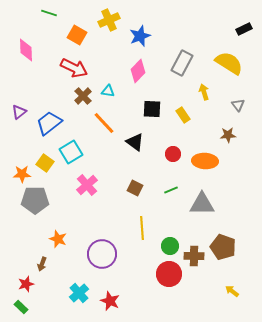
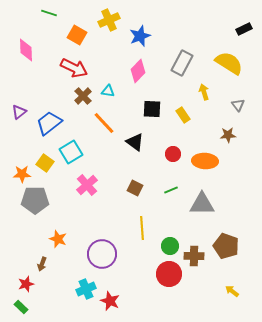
brown pentagon at (223, 247): moved 3 px right, 1 px up
cyan cross at (79, 293): moved 7 px right, 4 px up; rotated 18 degrees clockwise
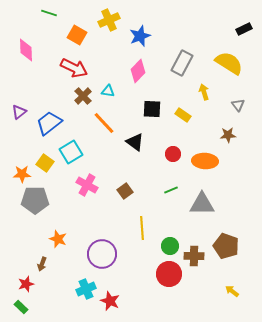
yellow rectangle at (183, 115): rotated 21 degrees counterclockwise
pink cross at (87, 185): rotated 20 degrees counterclockwise
brown square at (135, 188): moved 10 px left, 3 px down; rotated 28 degrees clockwise
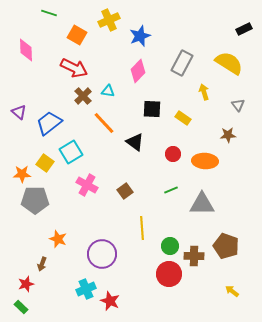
purple triangle at (19, 112): rotated 42 degrees counterclockwise
yellow rectangle at (183, 115): moved 3 px down
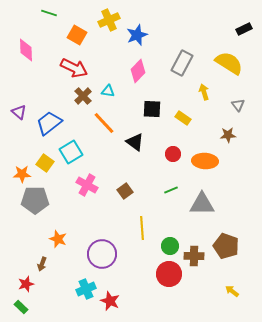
blue star at (140, 36): moved 3 px left, 1 px up
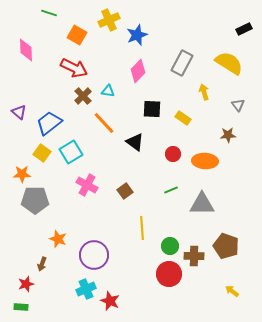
yellow square at (45, 163): moved 3 px left, 10 px up
purple circle at (102, 254): moved 8 px left, 1 px down
green rectangle at (21, 307): rotated 40 degrees counterclockwise
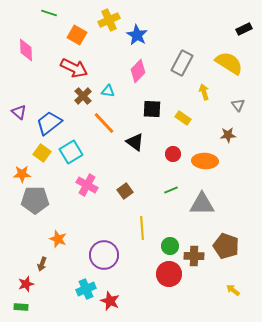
blue star at (137, 35): rotated 20 degrees counterclockwise
purple circle at (94, 255): moved 10 px right
yellow arrow at (232, 291): moved 1 px right, 1 px up
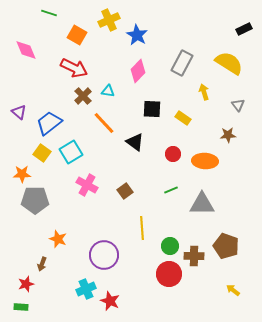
pink diamond at (26, 50): rotated 20 degrees counterclockwise
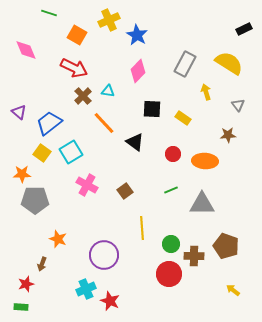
gray rectangle at (182, 63): moved 3 px right, 1 px down
yellow arrow at (204, 92): moved 2 px right
green circle at (170, 246): moved 1 px right, 2 px up
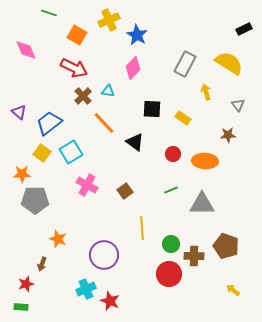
pink diamond at (138, 71): moved 5 px left, 3 px up
